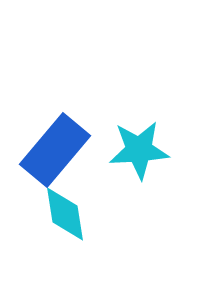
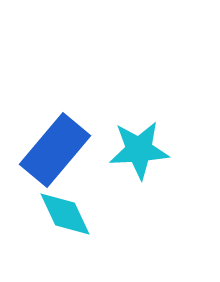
cyan diamond: rotated 16 degrees counterclockwise
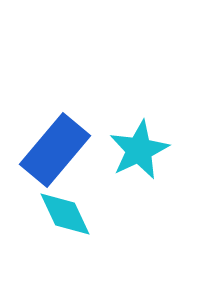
cyan star: rotated 22 degrees counterclockwise
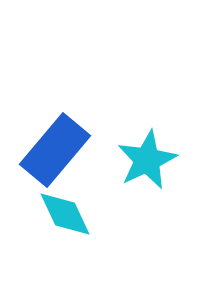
cyan star: moved 8 px right, 10 px down
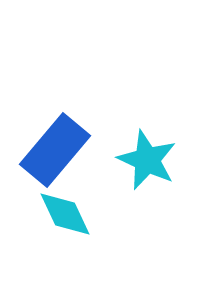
cyan star: rotated 22 degrees counterclockwise
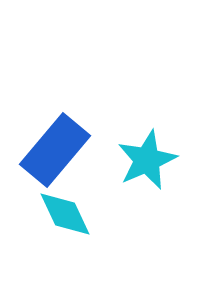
cyan star: rotated 24 degrees clockwise
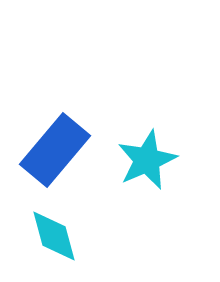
cyan diamond: moved 11 px left, 22 px down; rotated 10 degrees clockwise
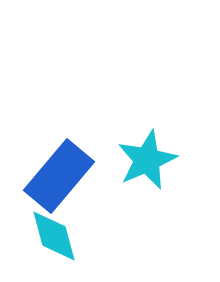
blue rectangle: moved 4 px right, 26 px down
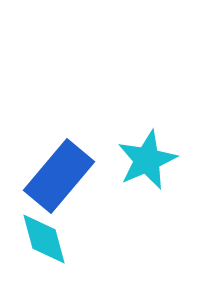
cyan diamond: moved 10 px left, 3 px down
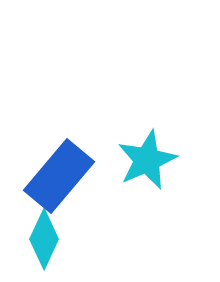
cyan diamond: rotated 40 degrees clockwise
